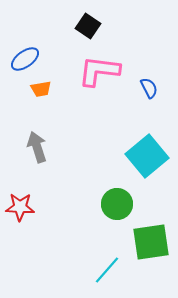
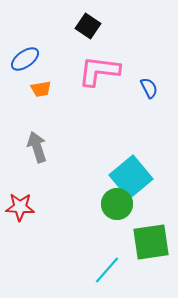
cyan square: moved 16 px left, 21 px down
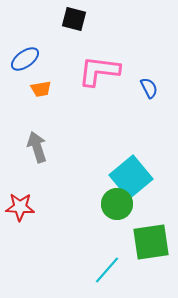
black square: moved 14 px left, 7 px up; rotated 20 degrees counterclockwise
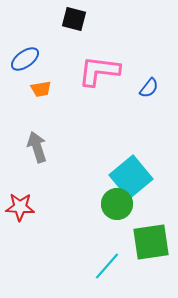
blue semicircle: rotated 65 degrees clockwise
cyan line: moved 4 px up
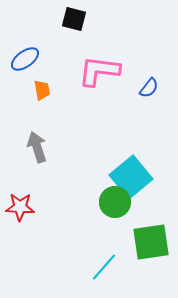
orange trapezoid: moved 1 px right, 1 px down; rotated 90 degrees counterclockwise
green circle: moved 2 px left, 2 px up
cyan line: moved 3 px left, 1 px down
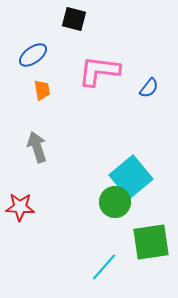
blue ellipse: moved 8 px right, 4 px up
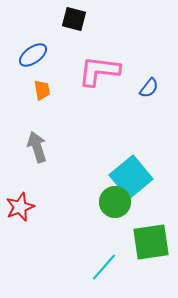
red star: rotated 24 degrees counterclockwise
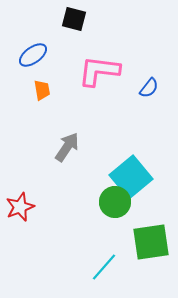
gray arrow: moved 30 px right; rotated 52 degrees clockwise
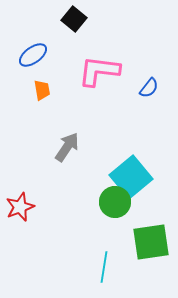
black square: rotated 25 degrees clockwise
cyan line: rotated 32 degrees counterclockwise
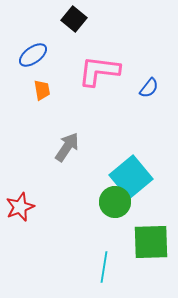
green square: rotated 6 degrees clockwise
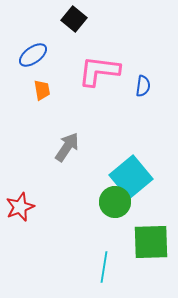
blue semicircle: moved 6 px left, 2 px up; rotated 30 degrees counterclockwise
